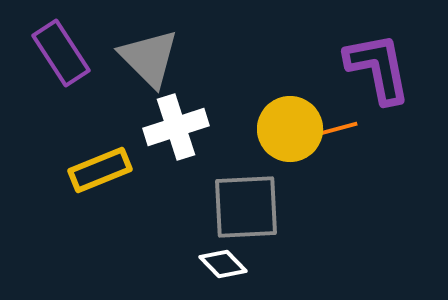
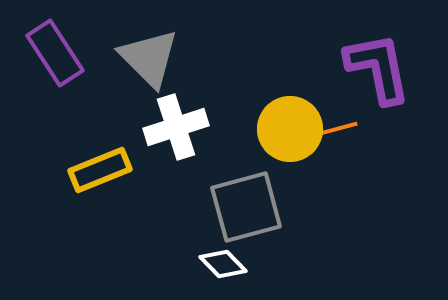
purple rectangle: moved 6 px left
gray square: rotated 12 degrees counterclockwise
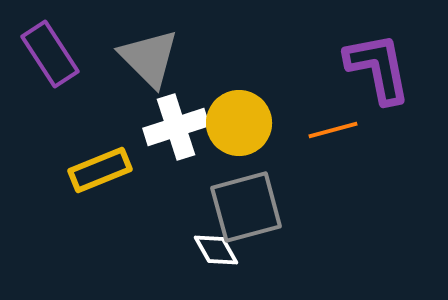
purple rectangle: moved 5 px left, 1 px down
yellow circle: moved 51 px left, 6 px up
white diamond: moved 7 px left, 14 px up; rotated 15 degrees clockwise
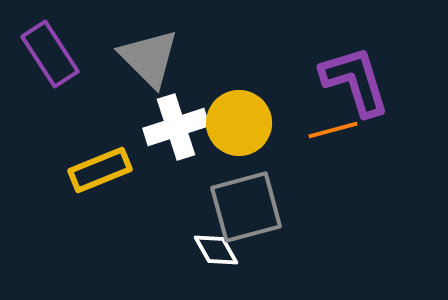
purple L-shape: moved 23 px left, 13 px down; rotated 6 degrees counterclockwise
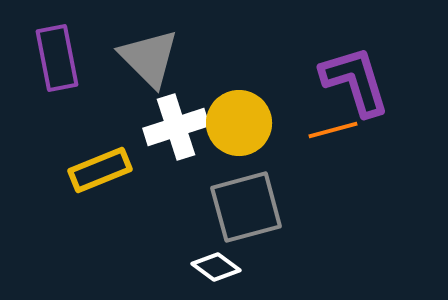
purple rectangle: moved 7 px right, 4 px down; rotated 22 degrees clockwise
white diamond: moved 17 px down; rotated 24 degrees counterclockwise
